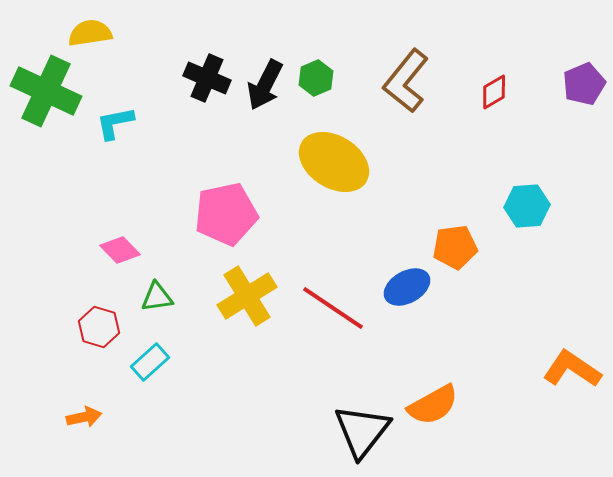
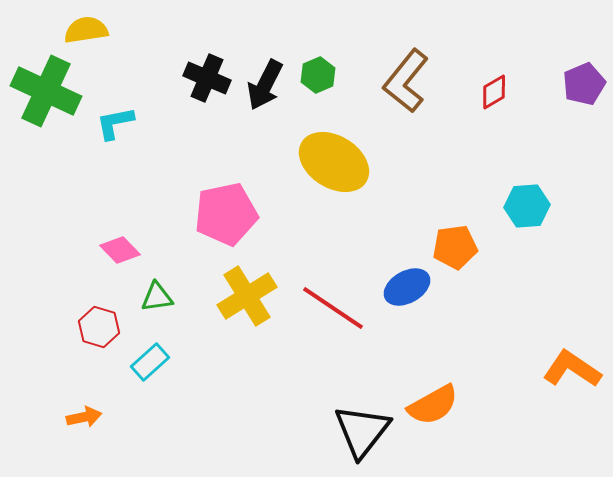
yellow semicircle: moved 4 px left, 3 px up
green hexagon: moved 2 px right, 3 px up
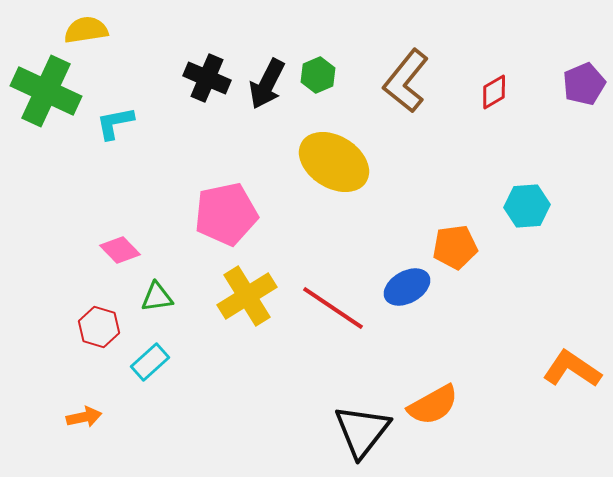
black arrow: moved 2 px right, 1 px up
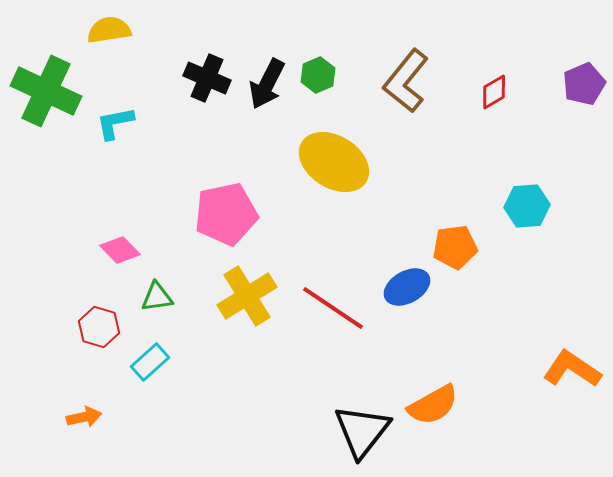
yellow semicircle: moved 23 px right
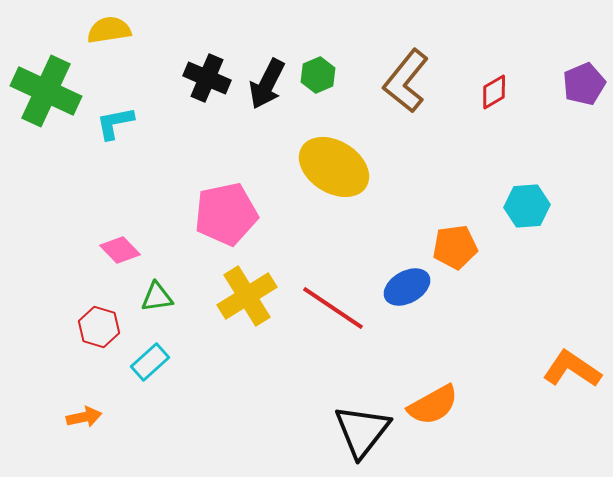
yellow ellipse: moved 5 px down
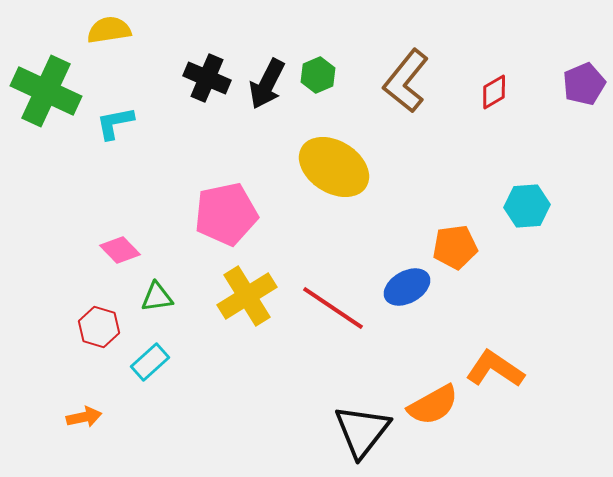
orange L-shape: moved 77 px left
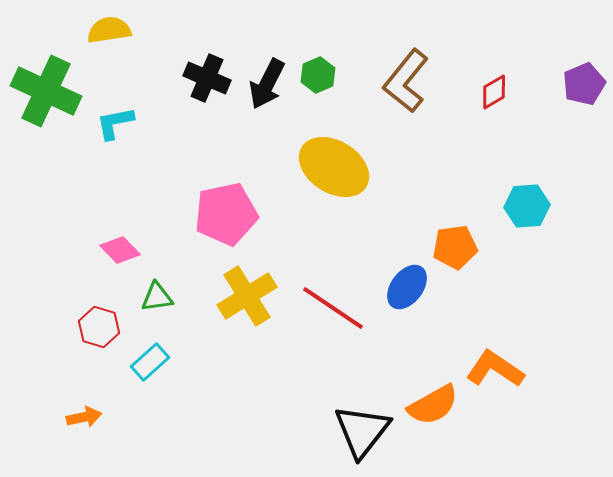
blue ellipse: rotated 24 degrees counterclockwise
